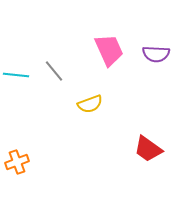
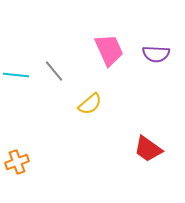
yellow semicircle: rotated 20 degrees counterclockwise
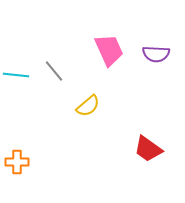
yellow semicircle: moved 2 px left, 2 px down
orange cross: rotated 20 degrees clockwise
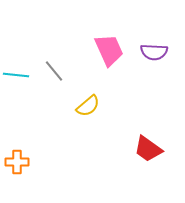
purple semicircle: moved 2 px left, 2 px up
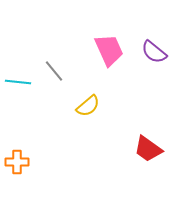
purple semicircle: rotated 36 degrees clockwise
cyan line: moved 2 px right, 7 px down
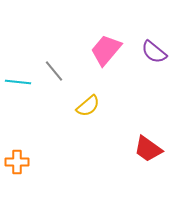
pink trapezoid: moved 3 px left; rotated 116 degrees counterclockwise
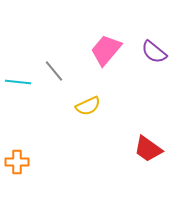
yellow semicircle: rotated 15 degrees clockwise
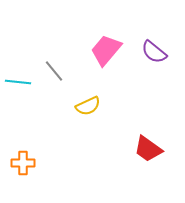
orange cross: moved 6 px right, 1 px down
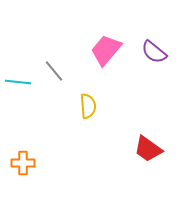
yellow semicircle: rotated 70 degrees counterclockwise
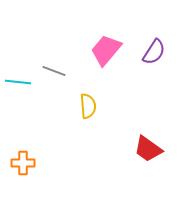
purple semicircle: rotated 96 degrees counterclockwise
gray line: rotated 30 degrees counterclockwise
